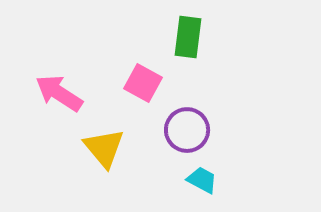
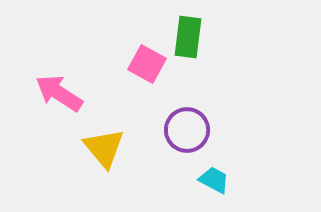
pink square: moved 4 px right, 19 px up
cyan trapezoid: moved 12 px right
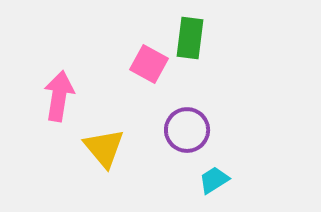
green rectangle: moved 2 px right, 1 px down
pink square: moved 2 px right
pink arrow: moved 3 px down; rotated 66 degrees clockwise
cyan trapezoid: rotated 60 degrees counterclockwise
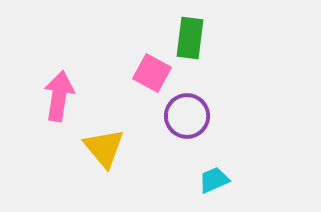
pink square: moved 3 px right, 9 px down
purple circle: moved 14 px up
cyan trapezoid: rotated 8 degrees clockwise
